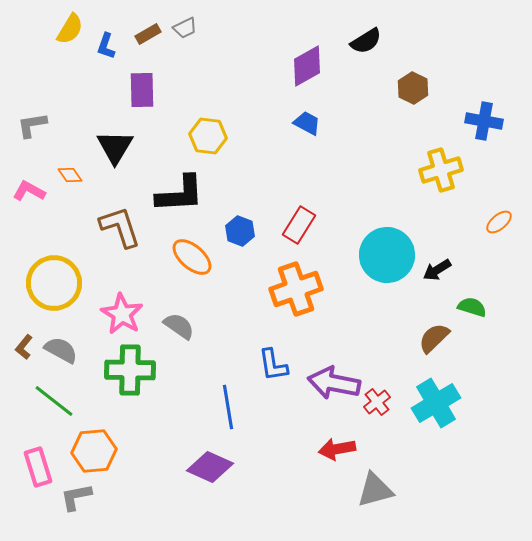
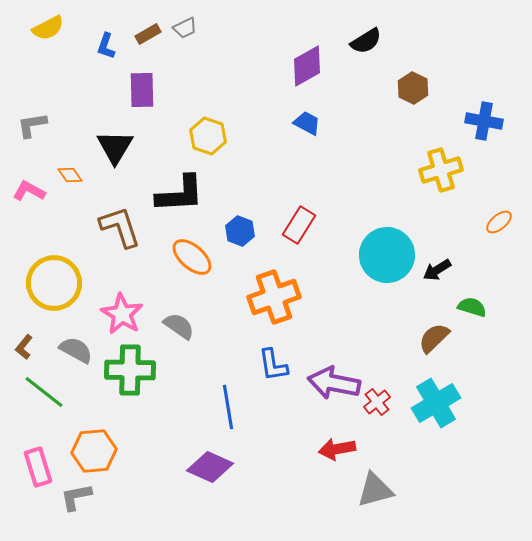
yellow semicircle at (70, 29): moved 22 px left, 1 px up; rotated 32 degrees clockwise
yellow hexagon at (208, 136): rotated 12 degrees clockwise
orange cross at (296, 289): moved 22 px left, 8 px down
gray semicircle at (61, 350): moved 15 px right
green line at (54, 401): moved 10 px left, 9 px up
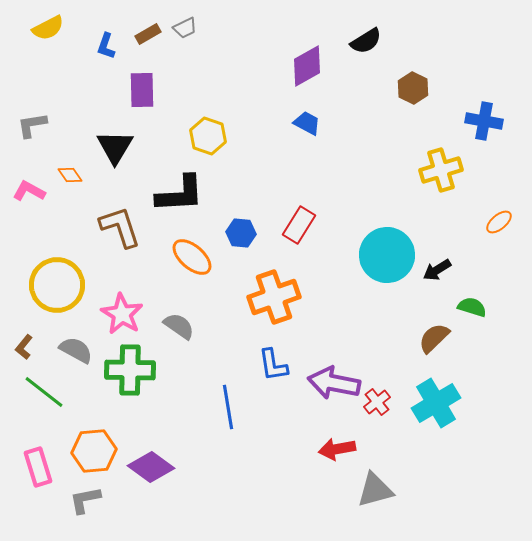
blue hexagon at (240, 231): moved 1 px right, 2 px down; rotated 16 degrees counterclockwise
yellow circle at (54, 283): moved 3 px right, 2 px down
purple diamond at (210, 467): moved 59 px left; rotated 12 degrees clockwise
gray L-shape at (76, 497): moved 9 px right, 3 px down
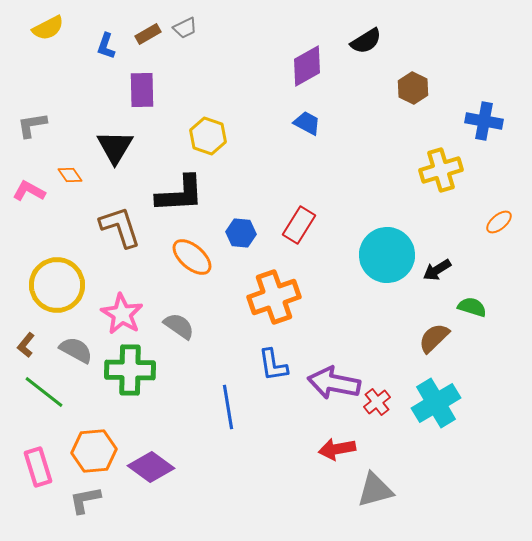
brown L-shape at (24, 347): moved 2 px right, 2 px up
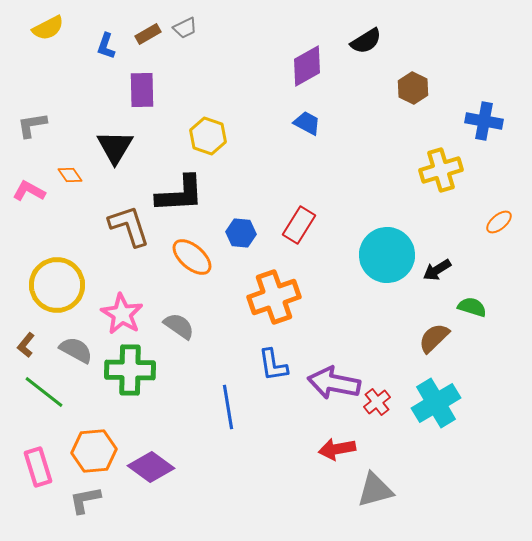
brown L-shape at (120, 227): moved 9 px right, 1 px up
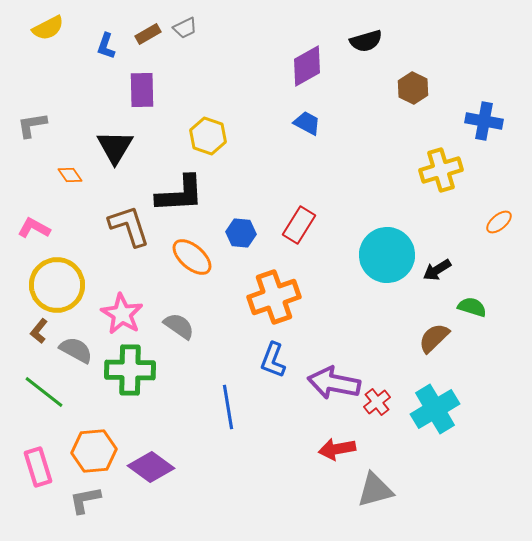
black semicircle at (366, 41): rotated 16 degrees clockwise
pink L-shape at (29, 191): moved 5 px right, 37 px down
brown L-shape at (26, 345): moved 13 px right, 14 px up
blue L-shape at (273, 365): moved 5 px up; rotated 30 degrees clockwise
cyan cross at (436, 403): moved 1 px left, 6 px down
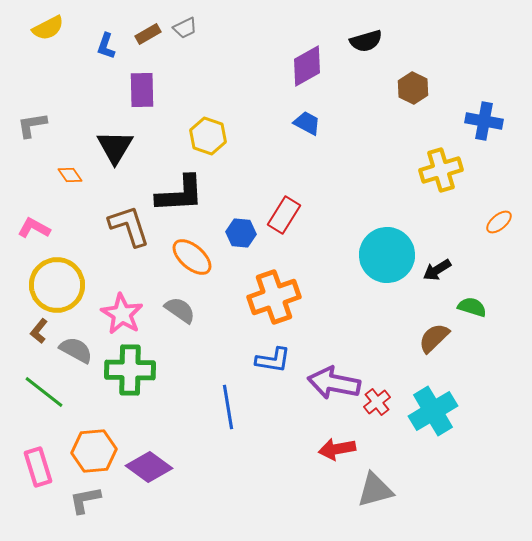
red rectangle at (299, 225): moved 15 px left, 10 px up
gray semicircle at (179, 326): moved 1 px right, 16 px up
blue L-shape at (273, 360): rotated 102 degrees counterclockwise
cyan cross at (435, 409): moved 2 px left, 2 px down
purple diamond at (151, 467): moved 2 px left
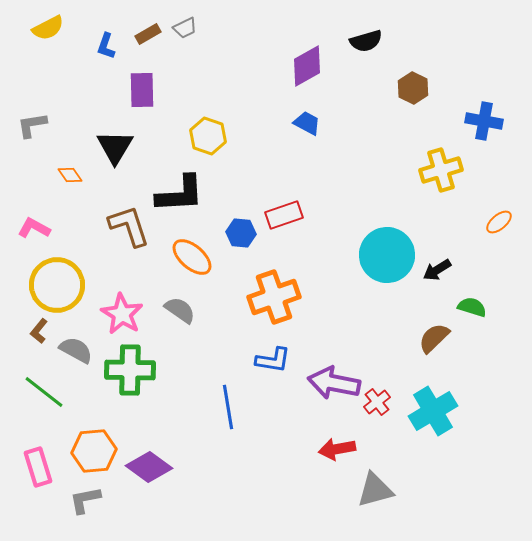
red rectangle at (284, 215): rotated 39 degrees clockwise
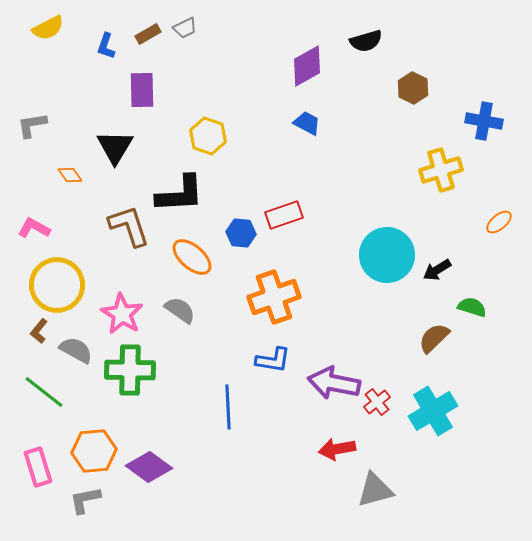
blue line at (228, 407): rotated 6 degrees clockwise
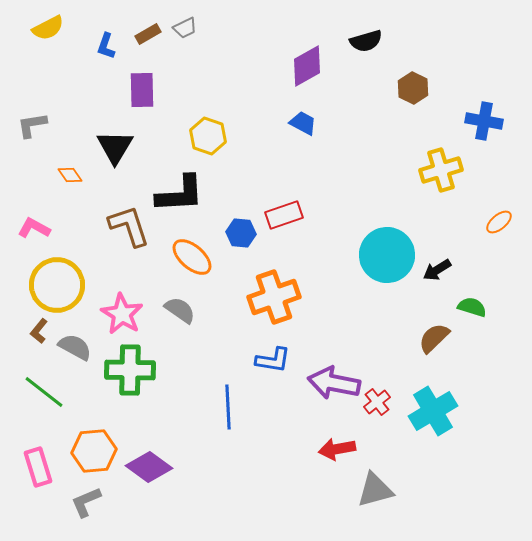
blue trapezoid at (307, 123): moved 4 px left
gray semicircle at (76, 350): moved 1 px left, 3 px up
gray L-shape at (85, 500): moved 1 px right, 2 px down; rotated 12 degrees counterclockwise
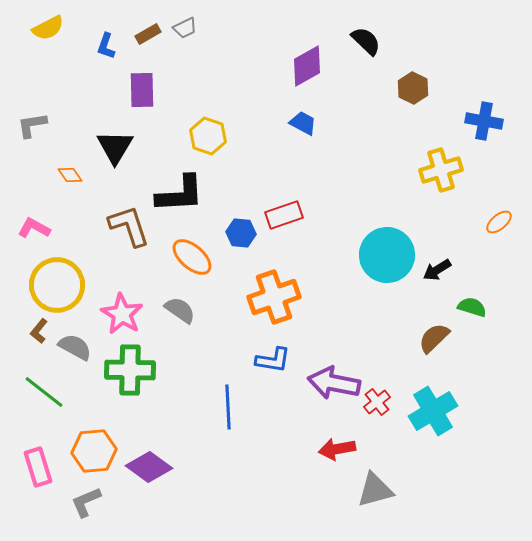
black semicircle at (366, 41): rotated 120 degrees counterclockwise
